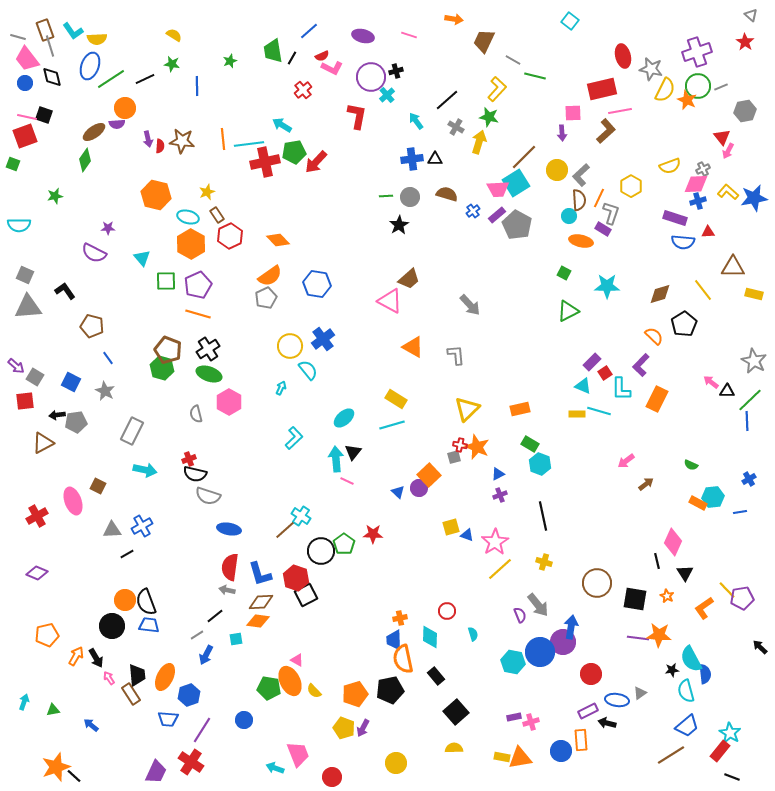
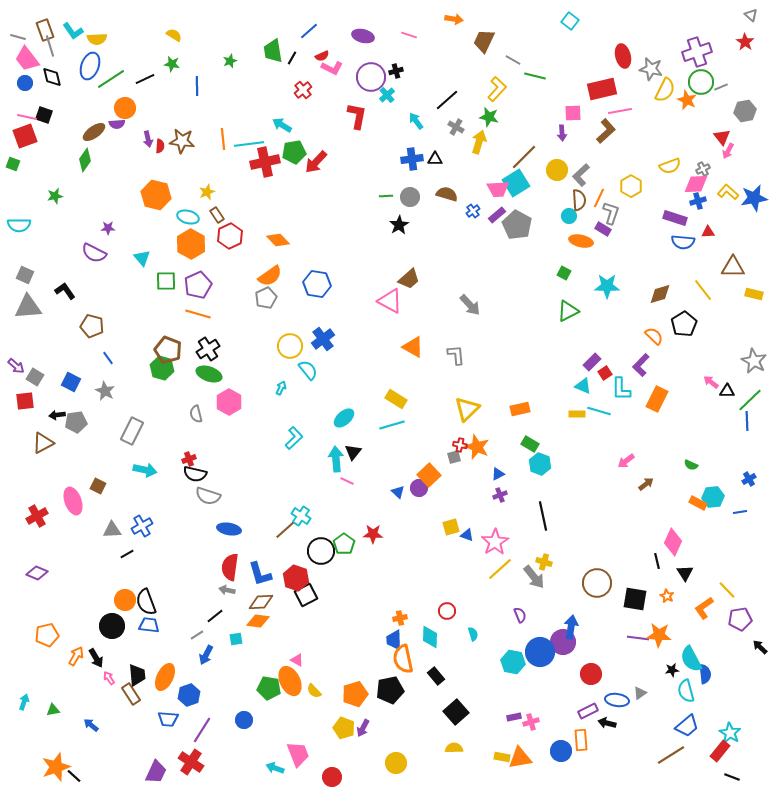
green circle at (698, 86): moved 3 px right, 4 px up
purple pentagon at (742, 598): moved 2 px left, 21 px down
gray arrow at (538, 605): moved 4 px left, 28 px up
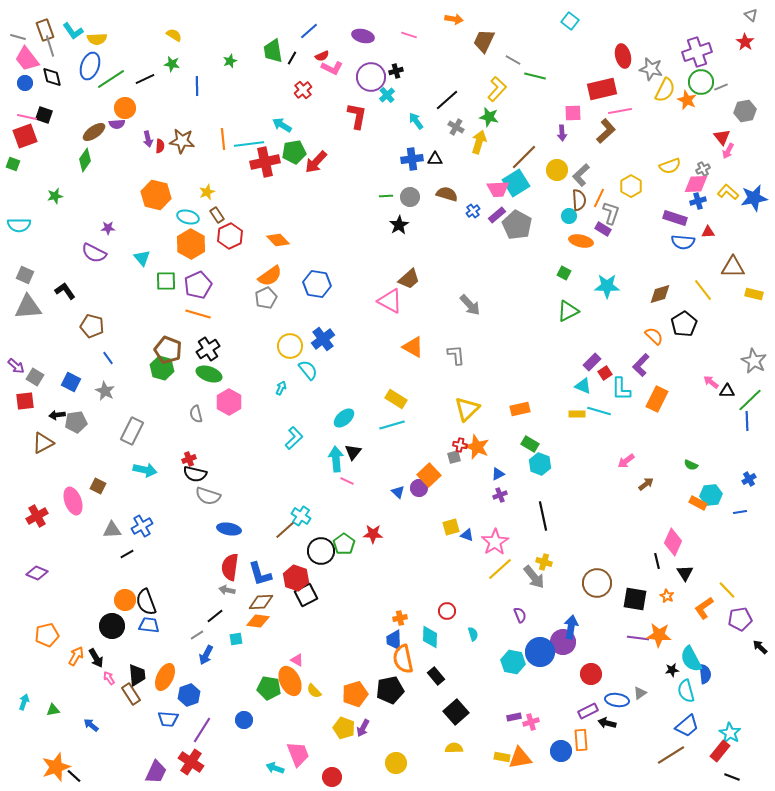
cyan hexagon at (713, 497): moved 2 px left, 2 px up
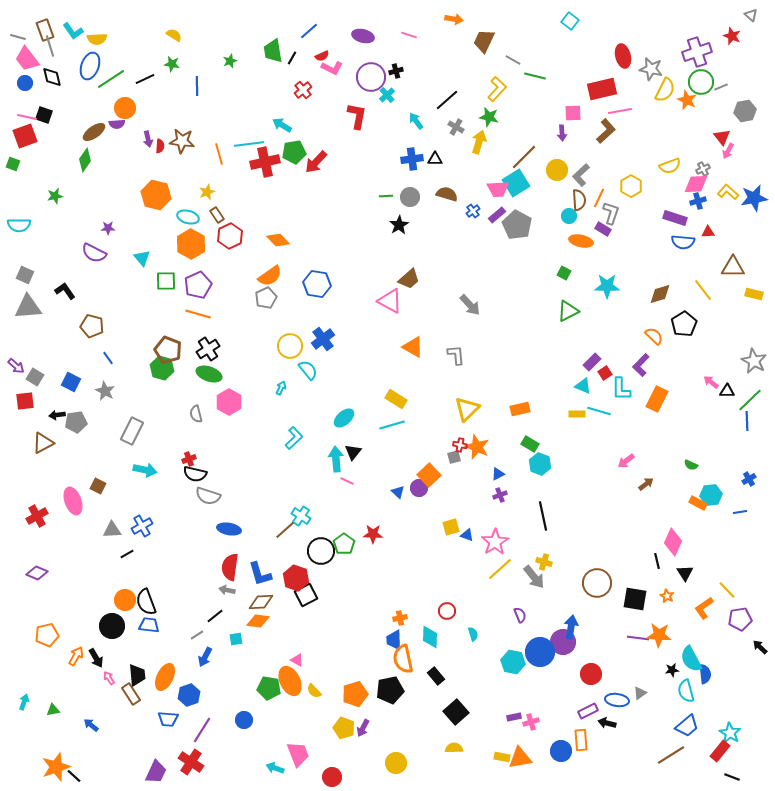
red star at (745, 42): moved 13 px left, 6 px up; rotated 12 degrees counterclockwise
orange line at (223, 139): moved 4 px left, 15 px down; rotated 10 degrees counterclockwise
blue arrow at (206, 655): moved 1 px left, 2 px down
